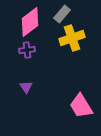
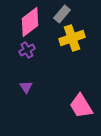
purple cross: rotated 21 degrees counterclockwise
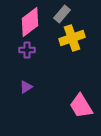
purple cross: rotated 28 degrees clockwise
purple triangle: rotated 32 degrees clockwise
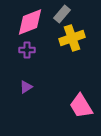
pink diamond: rotated 16 degrees clockwise
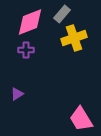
yellow cross: moved 2 px right
purple cross: moved 1 px left
purple triangle: moved 9 px left, 7 px down
pink trapezoid: moved 13 px down
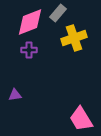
gray rectangle: moved 4 px left, 1 px up
purple cross: moved 3 px right
purple triangle: moved 2 px left, 1 px down; rotated 24 degrees clockwise
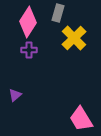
gray rectangle: rotated 24 degrees counterclockwise
pink diamond: moved 2 px left; rotated 36 degrees counterclockwise
yellow cross: rotated 25 degrees counterclockwise
purple triangle: rotated 32 degrees counterclockwise
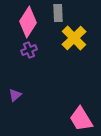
gray rectangle: rotated 18 degrees counterclockwise
purple cross: rotated 21 degrees counterclockwise
